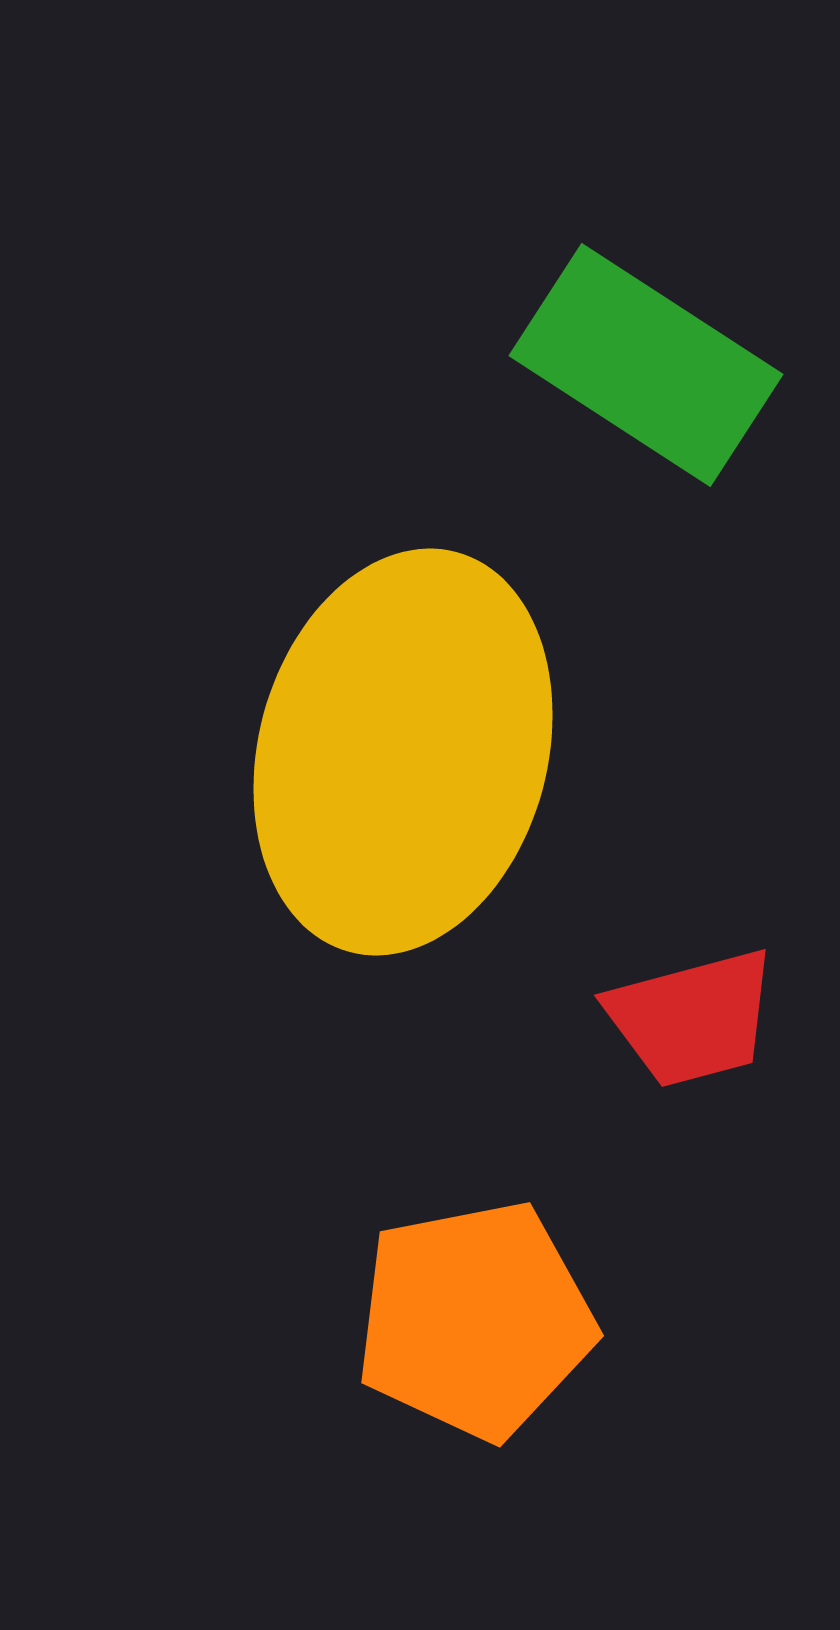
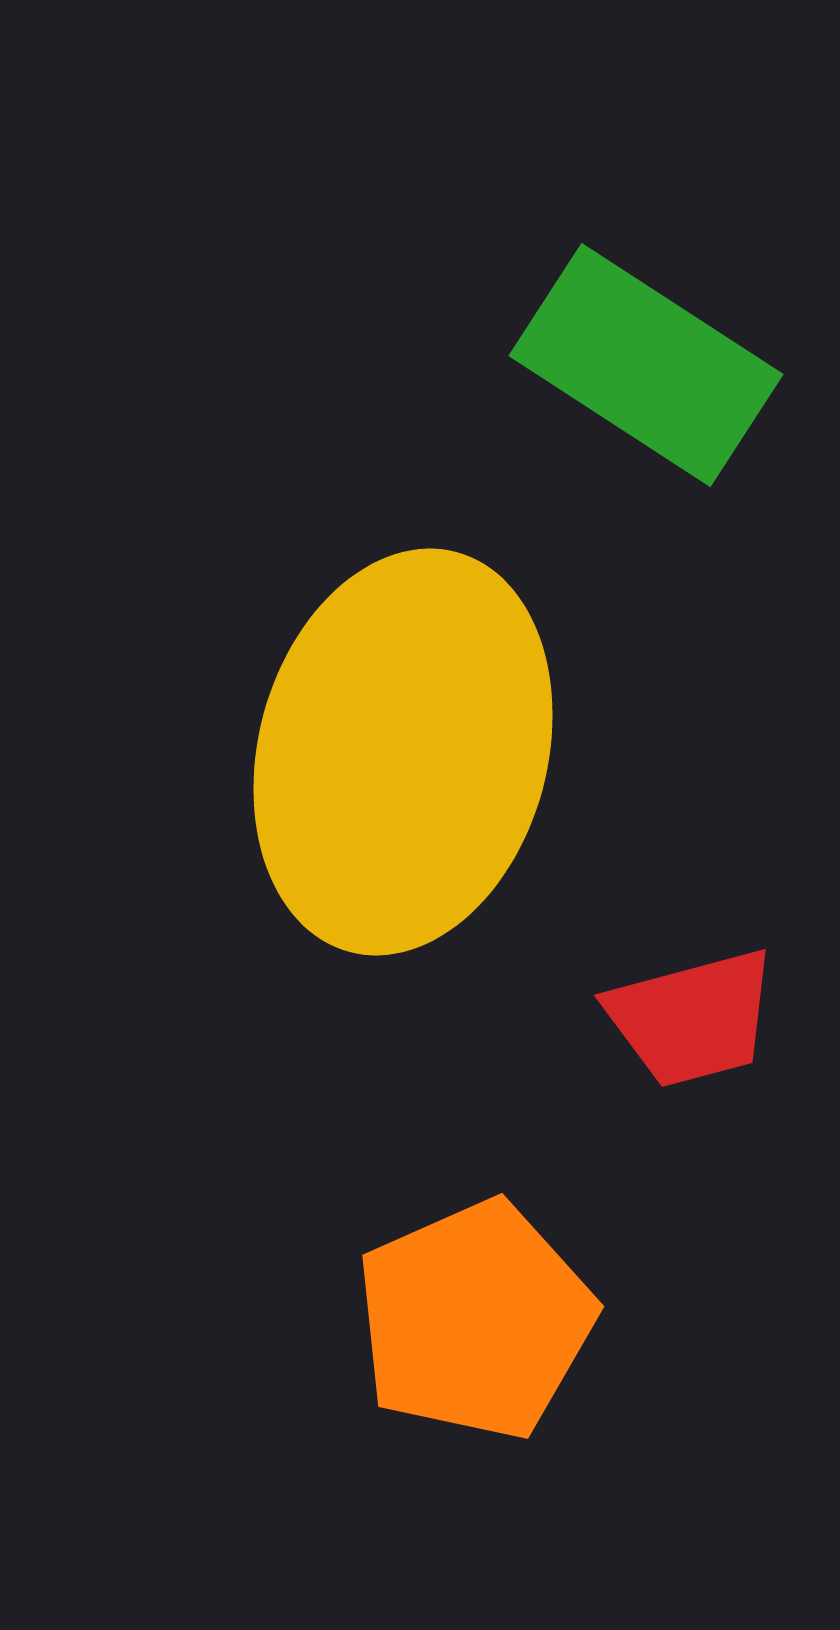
orange pentagon: rotated 13 degrees counterclockwise
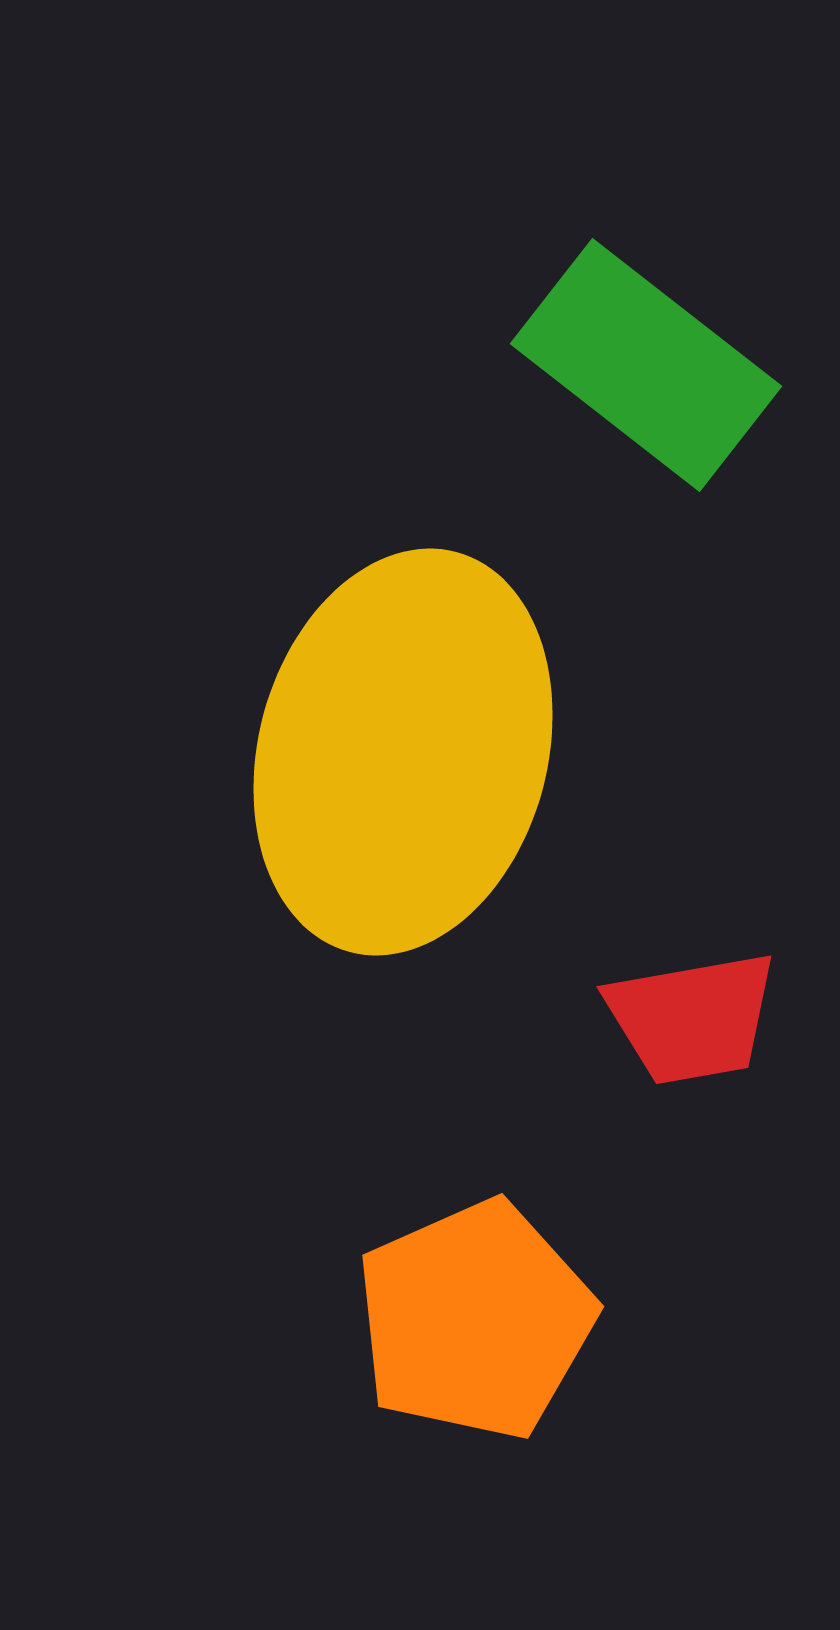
green rectangle: rotated 5 degrees clockwise
red trapezoid: rotated 5 degrees clockwise
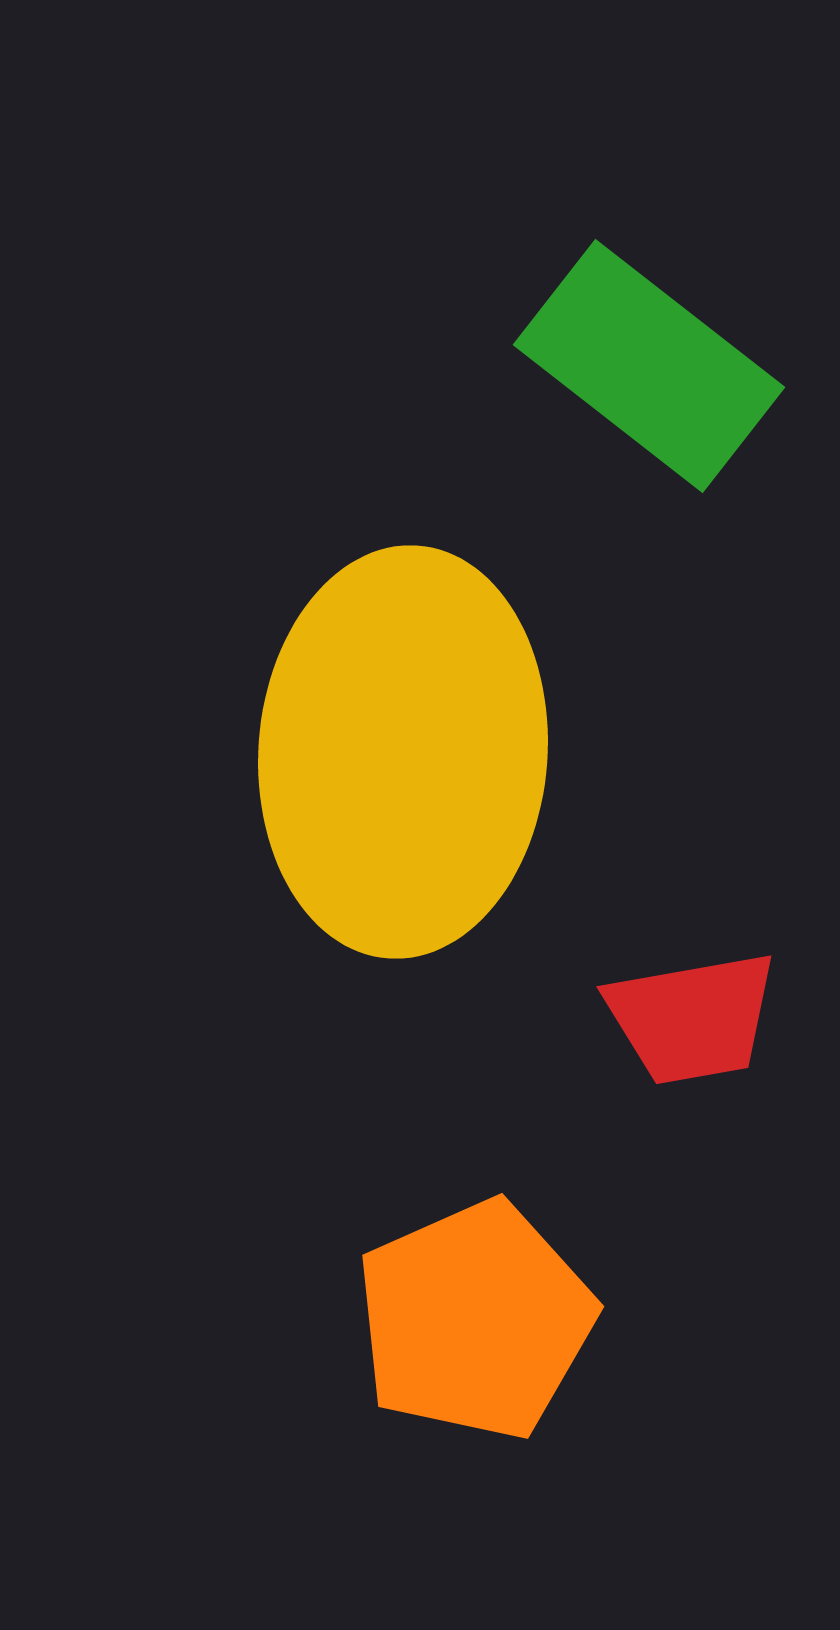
green rectangle: moved 3 px right, 1 px down
yellow ellipse: rotated 11 degrees counterclockwise
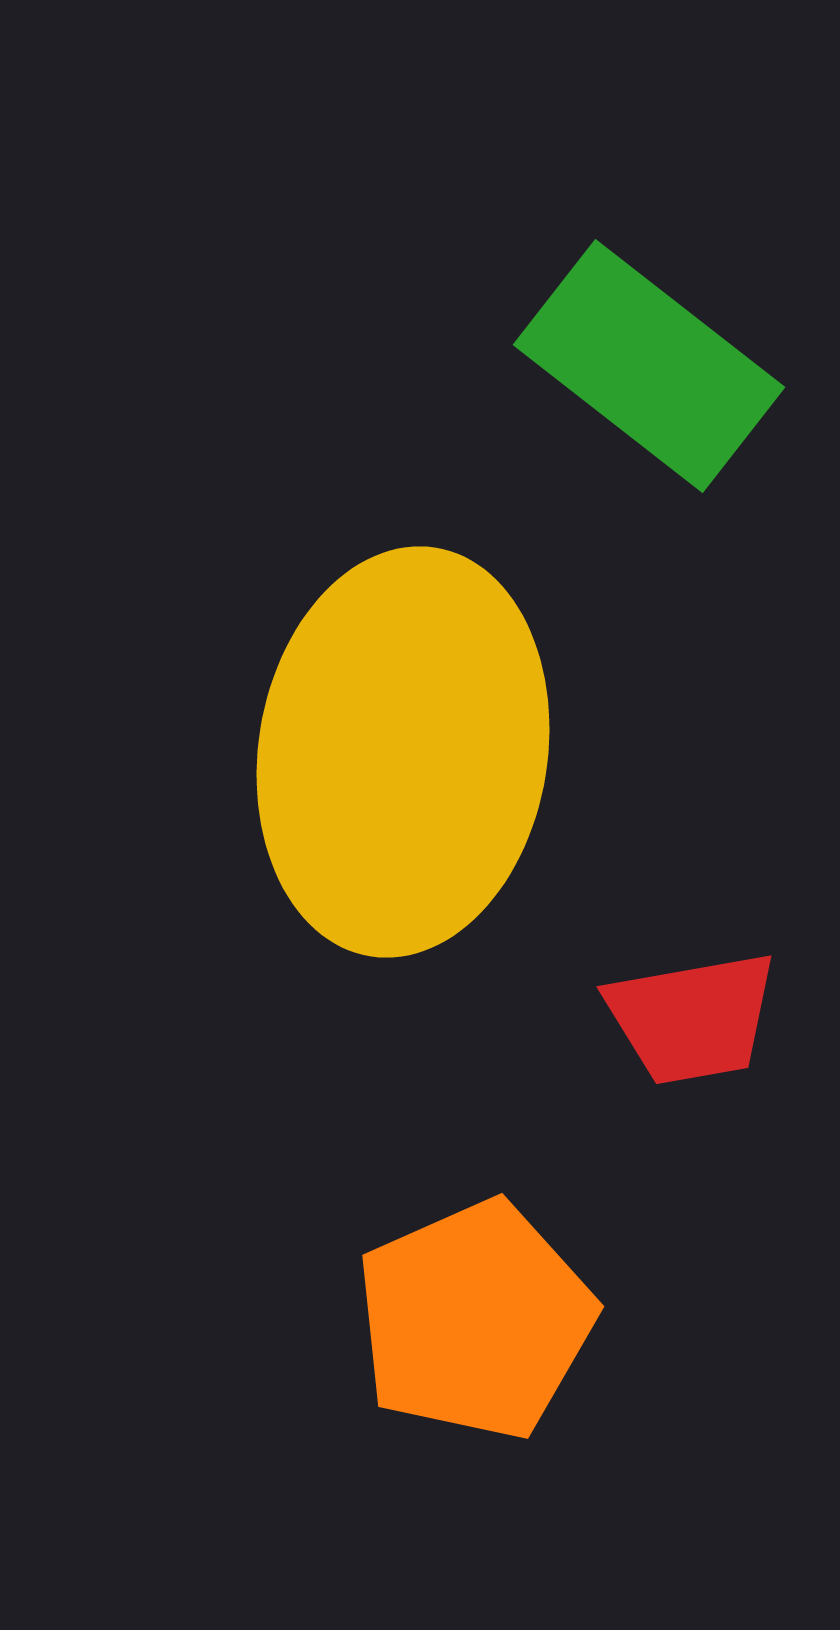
yellow ellipse: rotated 5 degrees clockwise
